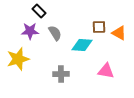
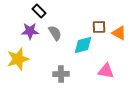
cyan diamond: moved 1 px right; rotated 20 degrees counterclockwise
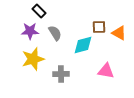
yellow star: moved 15 px right
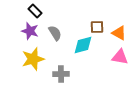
black rectangle: moved 4 px left
brown square: moved 2 px left
purple star: rotated 18 degrees clockwise
pink triangle: moved 14 px right, 14 px up
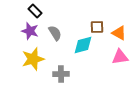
pink triangle: rotated 18 degrees counterclockwise
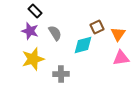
brown square: rotated 24 degrees counterclockwise
orange triangle: moved 1 px left, 1 px down; rotated 35 degrees clockwise
pink triangle: moved 1 px right, 1 px down
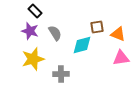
brown square: rotated 16 degrees clockwise
orange triangle: rotated 42 degrees counterclockwise
cyan diamond: moved 1 px left
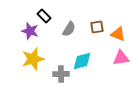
black rectangle: moved 9 px right, 5 px down
gray semicircle: moved 14 px right, 4 px up; rotated 63 degrees clockwise
cyan diamond: moved 16 px down
